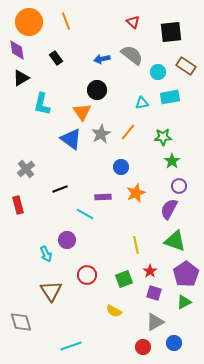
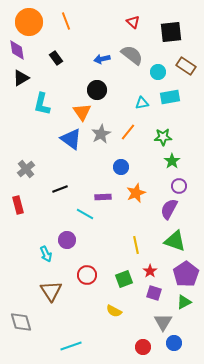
gray triangle at (155, 322): moved 8 px right; rotated 30 degrees counterclockwise
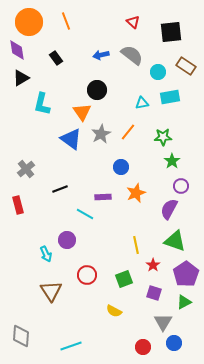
blue arrow at (102, 59): moved 1 px left, 4 px up
purple circle at (179, 186): moved 2 px right
red star at (150, 271): moved 3 px right, 6 px up
gray diamond at (21, 322): moved 14 px down; rotated 20 degrees clockwise
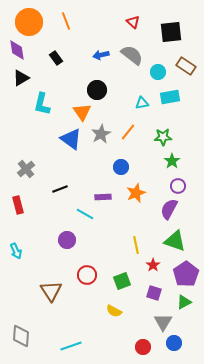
purple circle at (181, 186): moved 3 px left
cyan arrow at (46, 254): moved 30 px left, 3 px up
green square at (124, 279): moved 2 px left, 2 px down
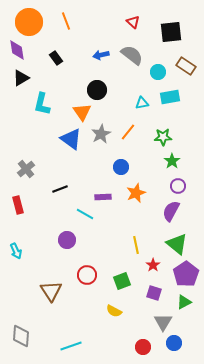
purple semicircle at (169, 209): moved 2 px right, 2 px down
green triangle at (175, 241): moved 2 px right, 3 px down; rotated 20 degrees clockwise
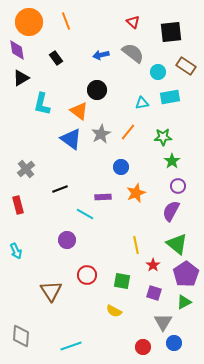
gray semicircle at (132, 55): moved 1 px right, 2 px up
orange triangle at (82, 112): moved 3 px left, 1 px up; rotated 18 degrees counterclockwise
green square at (122, 281): rotated 30 degrees clockwise
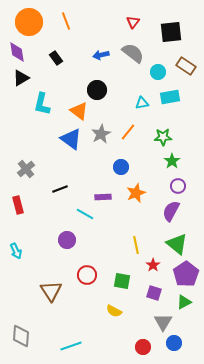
red triangle at (133, 22): rotated 24 degrees clockwise
purple diamond at (17, 50): moved 2 px down
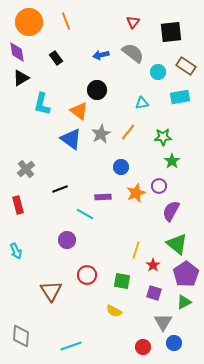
cyan rectangle at (170, 97): moved 10 px right
purple circle at (178, 186): moved 19 px left
yellow line at (136, 245): moved 5 px down; rotated 30 degrees clockwise
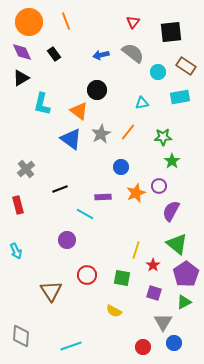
purple diamond at (17, 52): moved 5 px right; rotated 15 degrees counterclockwise
black rectangle at (56, 58): moved 2 px left, 4 px up
green square at (122, 281): moved 3 px up
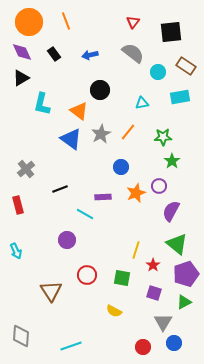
blue arrow at (101, 55): moved 11 px left
black circle at (97, 90): moved 3 px right
purple pentagon at (186, 274): rotated 15 degrees clockwise
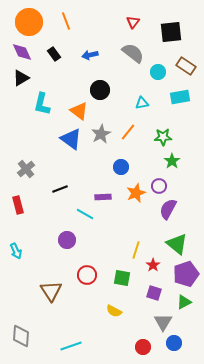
purple semicircle at (171, 211): moved 3 px left, 2 px up
